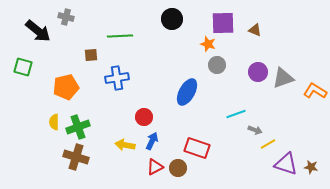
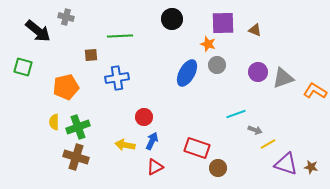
blue ellipse: moved 19 px up
brown circle: moved 40 px right
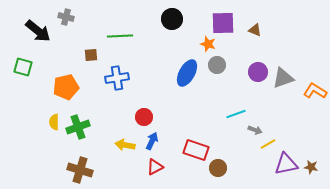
red rectangle: moved 1 px left, 2 px down
brown cross: moved 4 px right, 13 px down
purple triangle: rotated 30 degrees counterclockwise
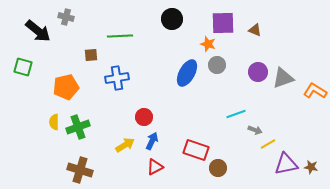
yellow arrow: rotated 138 degrees clockwise
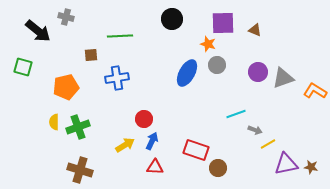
red circle: moved 2 px down
red triangle: rotated 30 degrees clockwise
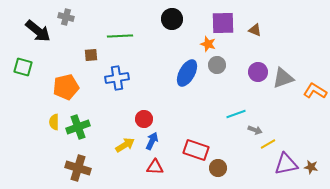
brown cross: moved 2 px left, 2 px up
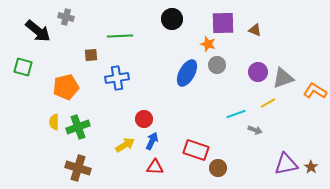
yellow line: moved 41 px up
brown star: rotated 24 degrees clockwise
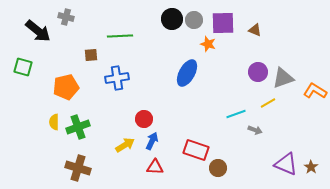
gray circle: moved 23 px left, 45 px up
purple triangle: rotated 35 degrees clockwise
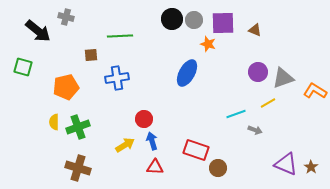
blue arrow: rotated 42 degrees counterclockwise
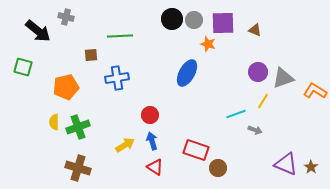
yellow line: moved 5 px left, 2 px up; rotated 28 degrees counterclockwise
red circle: moved 6 px right, 4 px up
red triangle: rotated 30 degrees clockwise
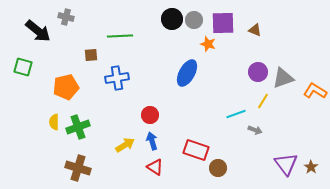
purple triangle: rotated 30 degrees clockwise
